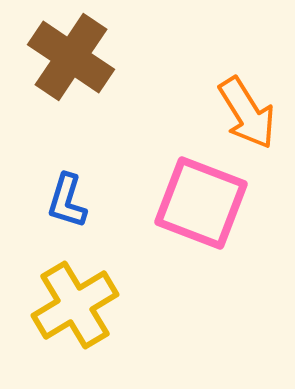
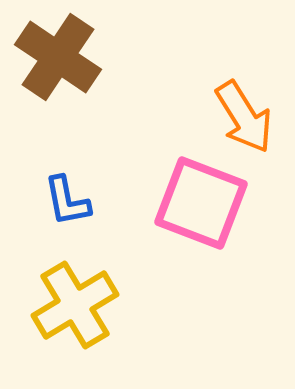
brown cross: moved 13 px left
orange arrow: moved 3 px left, 4 px down
blue L-shape: rotated 28 degrees counterclockwise
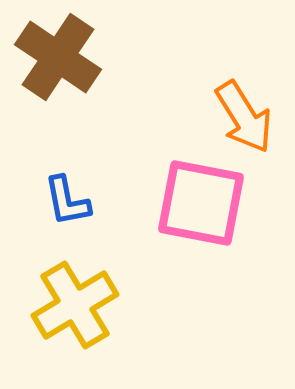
pink square: rotated 10 degrees counterclockwise
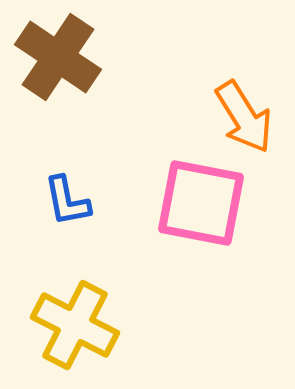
yellow cross: moved 20 px down; rotated 32 degrees counterclockwise
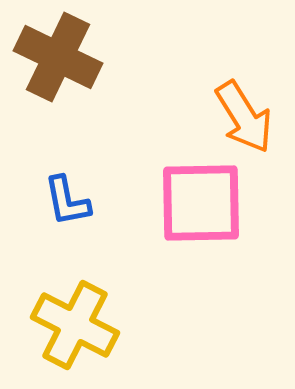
brown cross: rotated 8 degrees counterclockwise
pink square: rotated 12 degrees counterclockwise
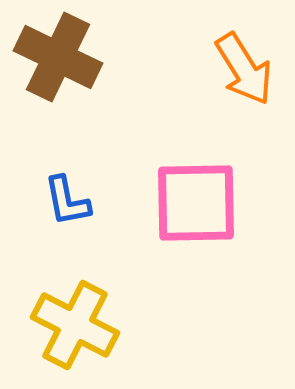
orange arrow: moved 48 px up
pink square: moved 5 px left
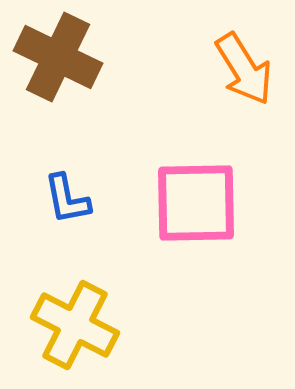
blue L-shape: moved 2 px up
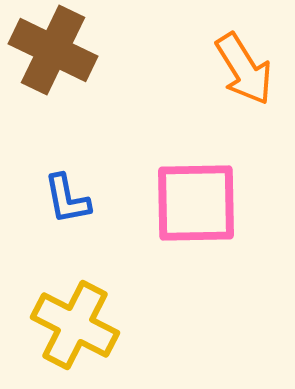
brown cross: moved 5 px left, 7 px up
